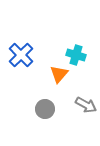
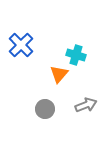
blue cross: moved 10 px up
gray arrow: rotated 50 degrees counterclockwise
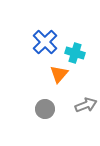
blue cross: moved 24 px right, 3 px up
cyan cross: moved 1 px left, 2 px up
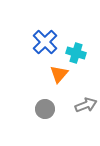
cyan cross: moved 1 px right
